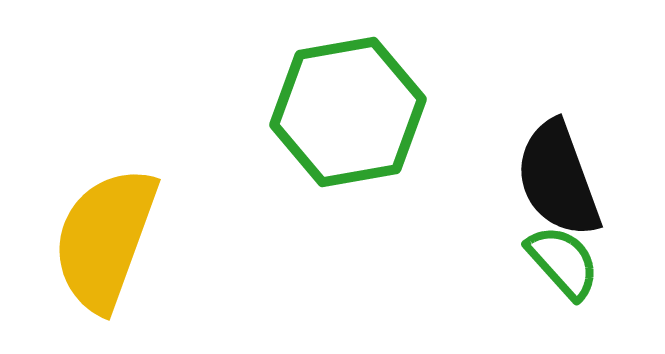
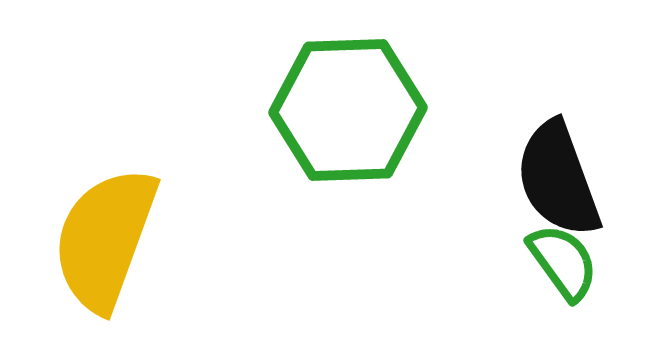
green hexagon: moved 2 px up; rotated 8 degrees clockwise
green semicircle: rotated 6 degrees clockwise
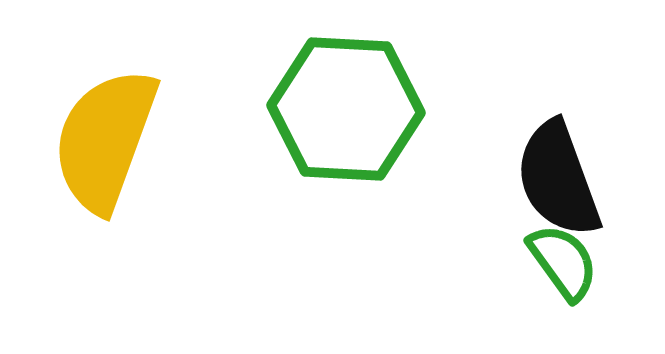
green hexagon: moved 2 px left, 1 px up; rotated 5 degrees clockwise
yellow semicircle: moved 99 px up
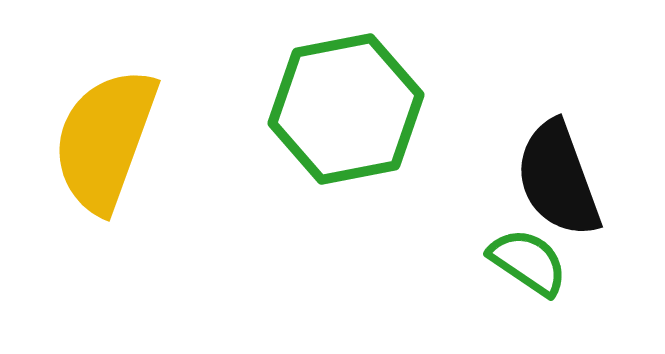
green hexagon: rotated 14 degrees counterclockwise
green semicircle: moved 35 px left; rotated 20 degrees counterclockwise
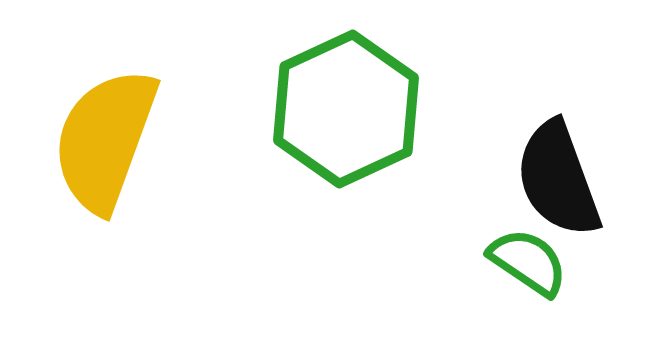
green hexagon: rotated 14 degrees counterclockwise
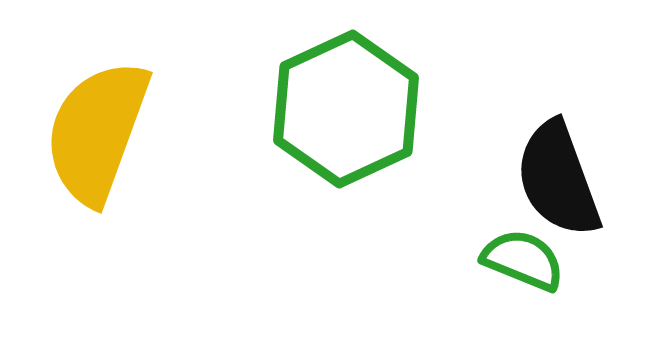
yellow semicircle: moved 8 px left, 8 px up
green semicircle: moved 5 px left, 2 px up; rotated 12 degrees counterclockwise
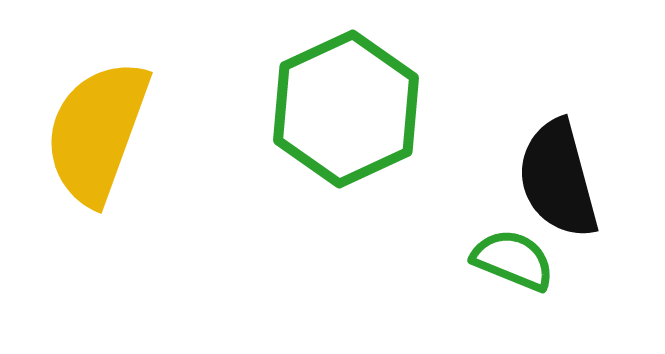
black semicircle: rotated 5 degrees clockwise
green semicircle: moved 10 px left
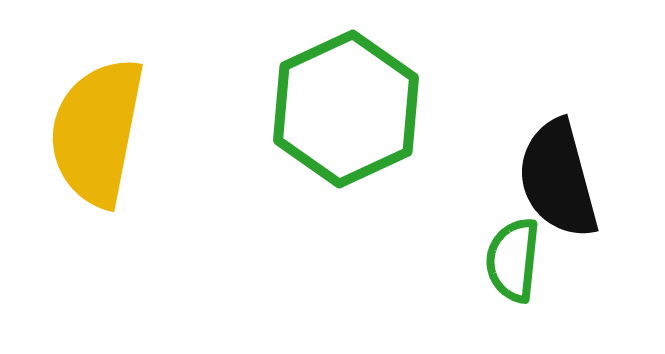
yellow semicircle: rotated 9 degrees counterclockwise
green semicircle: rotated 106 degrees counterclockwise
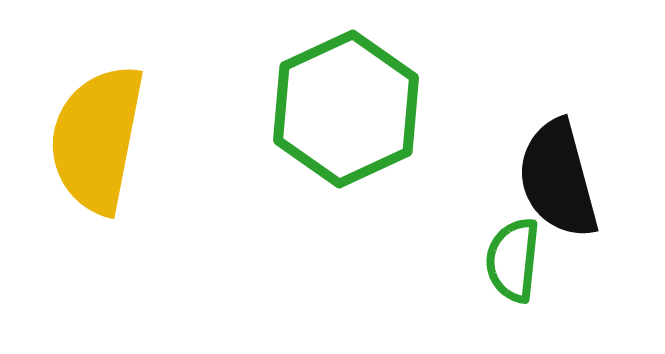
yellow semicircle: moved 7 px down
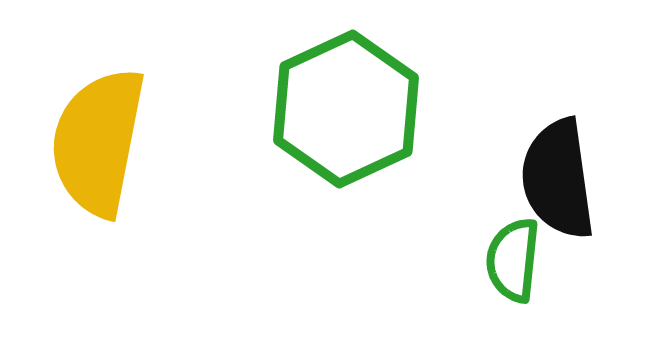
yellow semicircle: moved 1 px right, 3 px down
black semicircle: rotated 7 degrees clockwise
